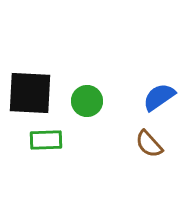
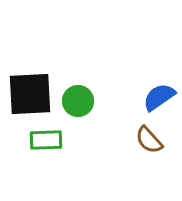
black square: moved 1 px down; rotated 6 degrees counterclockwise
green circle: moved 9 px left
brown semicircle: moved 4 px up
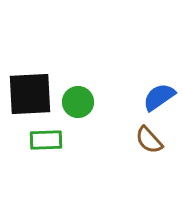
green circle: moved 1 px down
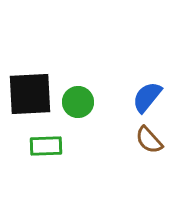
blue semicircle: moved 12 px left; rotated 16 degrees counterclockwise
green rectangle: moved 6 px down
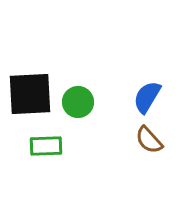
blue semicircle: rotated 8 degrees counterclockwise
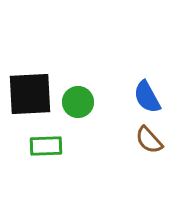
blue semicircle: rotated 60 degrees counterclockwise
